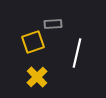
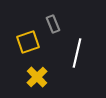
gray rectangle: rotated 72 degrees clockwise
yellow square: moved 5 px left
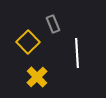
yellow square: rotated 25 degrees counterclockwise
white line: rotated 16 degrees counterclockwise
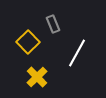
white line: rotated 32 degrees clockwise
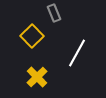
gray rectangle: moved 1 px right, 11 px up
yellow square: moved 4 px right, 6 px up
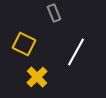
yellow square: moved 8 px left, 8 px down; rotated 20 degrees counterclockwise
white line: moved 1 px left, 1 px up
